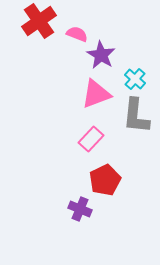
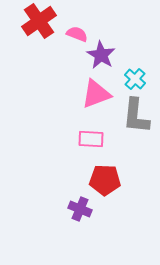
pink rectangle: rotated 50 degrees clockwise
red pentagon: rotated 28 degrees clockwise
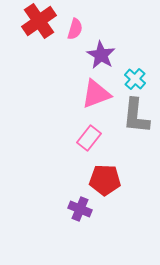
pink semicircle: moved 2 px left, 5 px up; rotated 85 degrees clockwise
pink rectangle: moved 2 px left, 1 px up; rotated 55 degrees counterclockwise
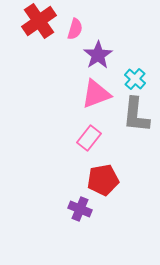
purple star: moved 3 px left; rotated 8 degrees clockwise
gray L-shape: moved 1 px up
red pentagon: moved 2 px left; rotated 12 degrees counterclockwise
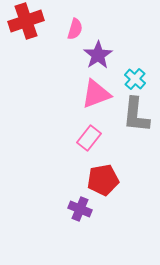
red cross: moved 13 px left; rotated 16 degrees clockwise
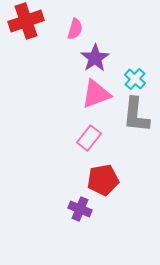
purple star: moved 3 px left, 3 px down
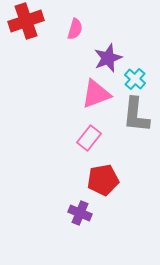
purple star: moved 13 px right; rotated 12 degrees clockwise
purple cross: moved 4 px down
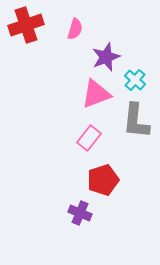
red cross: moved 4 px down
purple star: moved 2 px left, 1 px up
cyan cross: moved 1 px down
gray L-shape: moved 6 px down
red pentagon: rotated 8 degrees counterclockwise
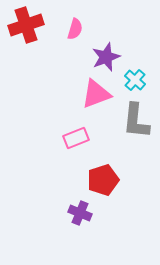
pink rectangle: moved 13 px left; rotated 30 degrees clockwise
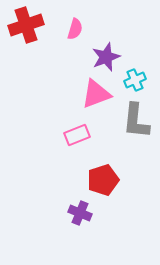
cyan cross: rotated 25 degrees clockwise
pink rectangle: moved 1 px right, 3 px up
